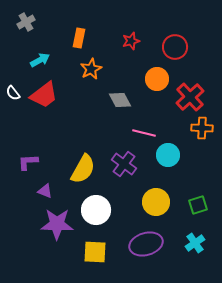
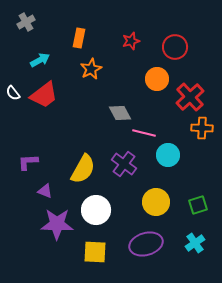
gray diamond: moved 13 px down
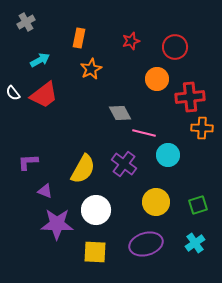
red cross: rotated 36 degrees clockwise
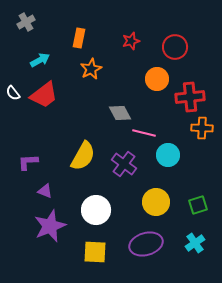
yellow semicircle: moved 13 px up
purple star: moved 7 px left, 2 px down; rotated 24 degrees counterclockwise
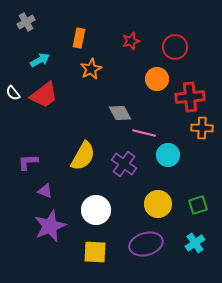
yellow circle: moved 2 px right, 2 px down
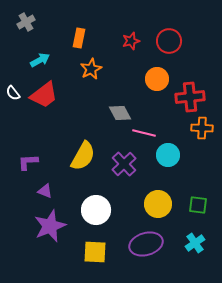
red circle: moved 6 px left, 6 px up
purple cross: rotated 10 degrees clockwise
green square: rotated 24 degrees clockwise
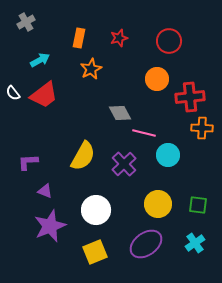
red star: moved 12 px left, 3 px up
purple ellipse: rotated 20 degrees counterclockwise
yellow square: rotated 25 degrees counterclockwise
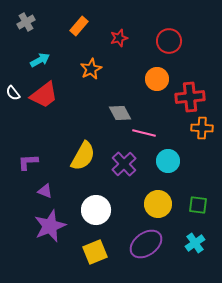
orange rectangle: moved 12 px up; rotated 30 degrees clockwise
cyan circle: moved 6 px down
